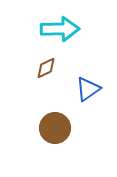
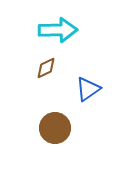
cyan arrow: moved 2 px left, 1 px down
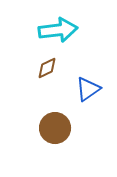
cyan arrow: rotated 6 degrees counterclockwise
brown diamond: moved 1 px right
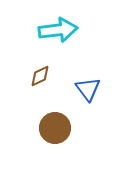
brown diamond: moved 7 px left, 8 px down
blue triangle: rotated 32 degrees counterclockwise
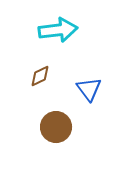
blue triangle: moved 1 px right
brown circle: moved 1 px right, 1 px up
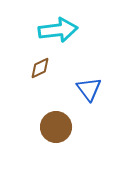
brown diamond: moved 8 px up
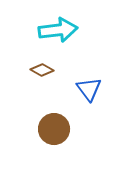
brown diamond: moved 2 px right, 2 px down; rotated 55 degrees clockwise
brown circle: moved 2 px left, 2 px down
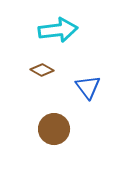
blue triangle: moved 1 px left, 2 px up
